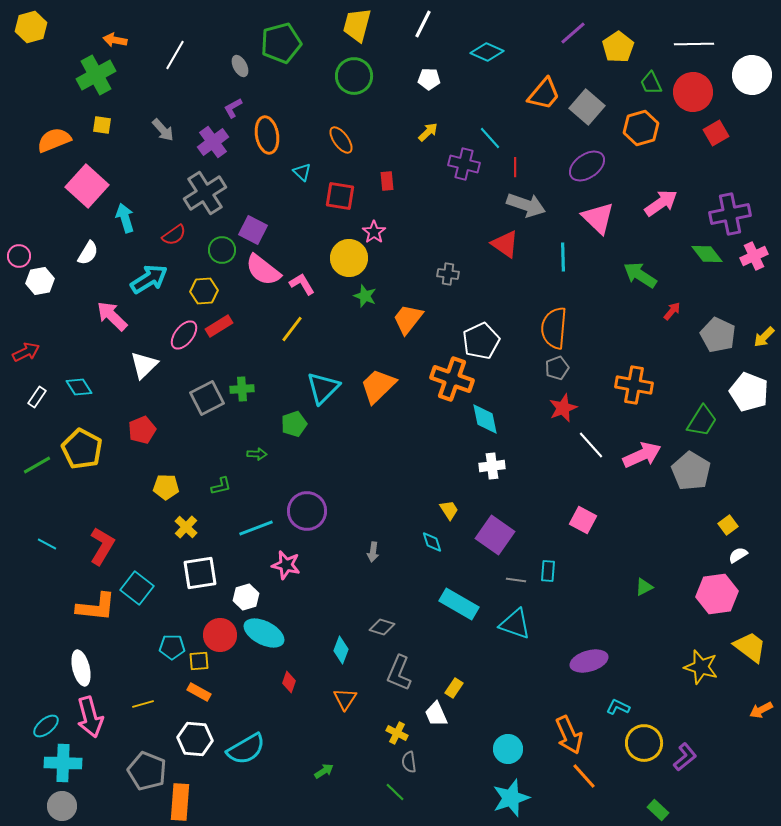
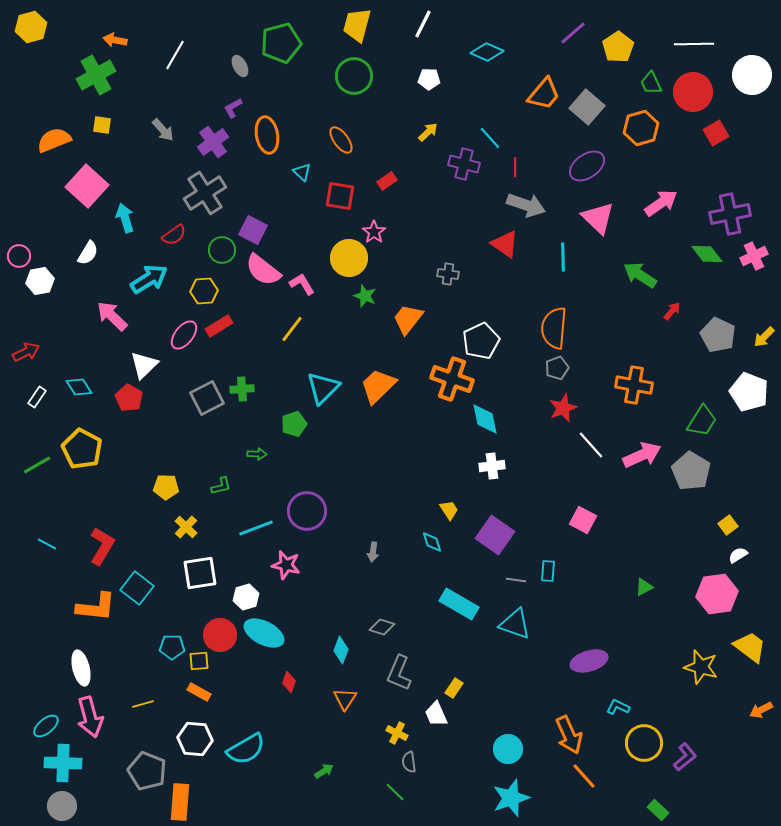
red rectangle at (387, 181): rotated 60 degrees clockwise
red pentagon at (142, 430): moved 13 px left, 32 px up; rotated 20 degrees counterclockwise
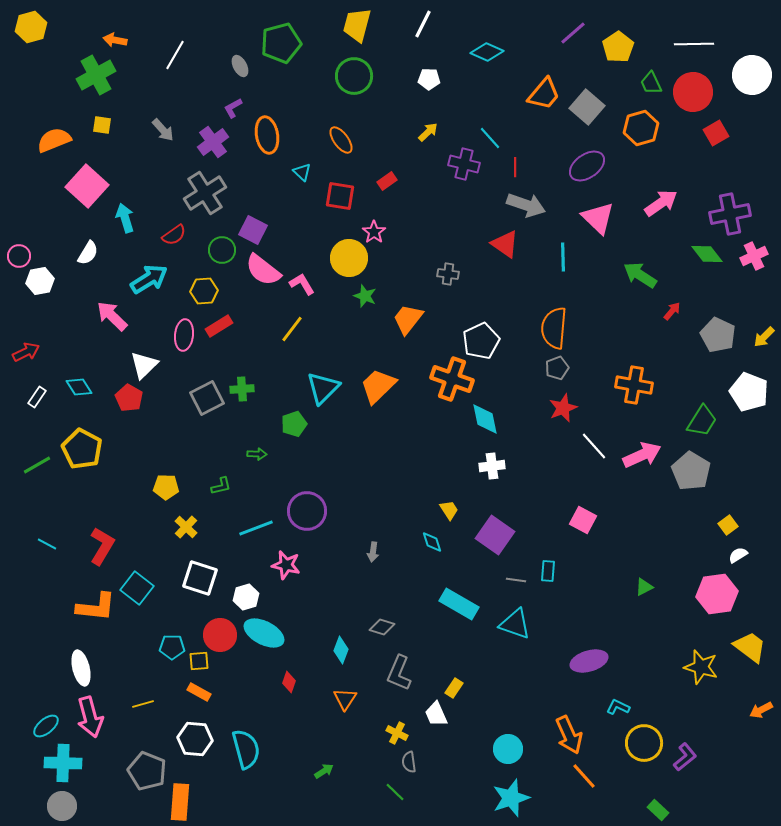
pink ellipse at (184, 335): rotated 32 degrees counterclockwise
white line at (591, 445): moved 3 px right, 1 px down
white square at (200, 573): moved 5 px down; rotated 27 degrees clockwise
cyan semicircle at (246, 749): rotated 75 degrees counterclockwise
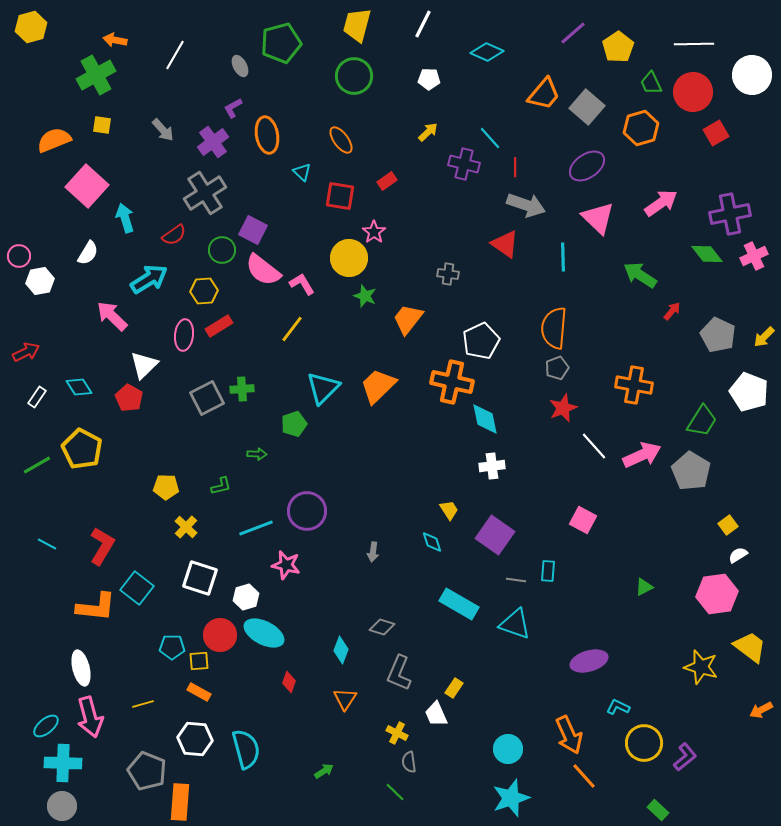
orange cross at (452, 379): moved 3 px down; rotated 6 degrees counterclockwise
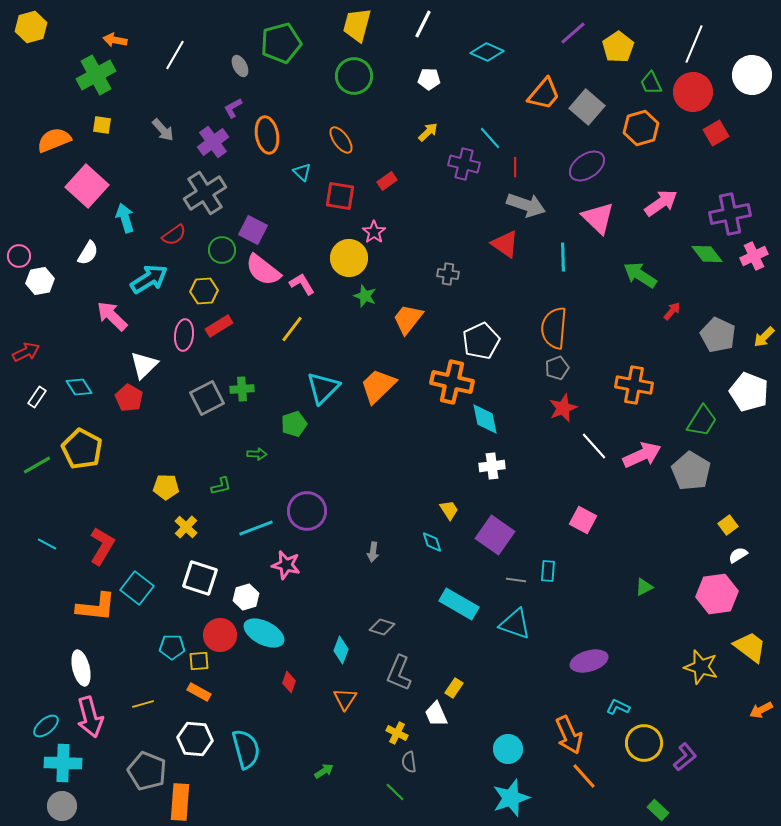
white line at (694, 44): rotated 66 degrees counterclockwise
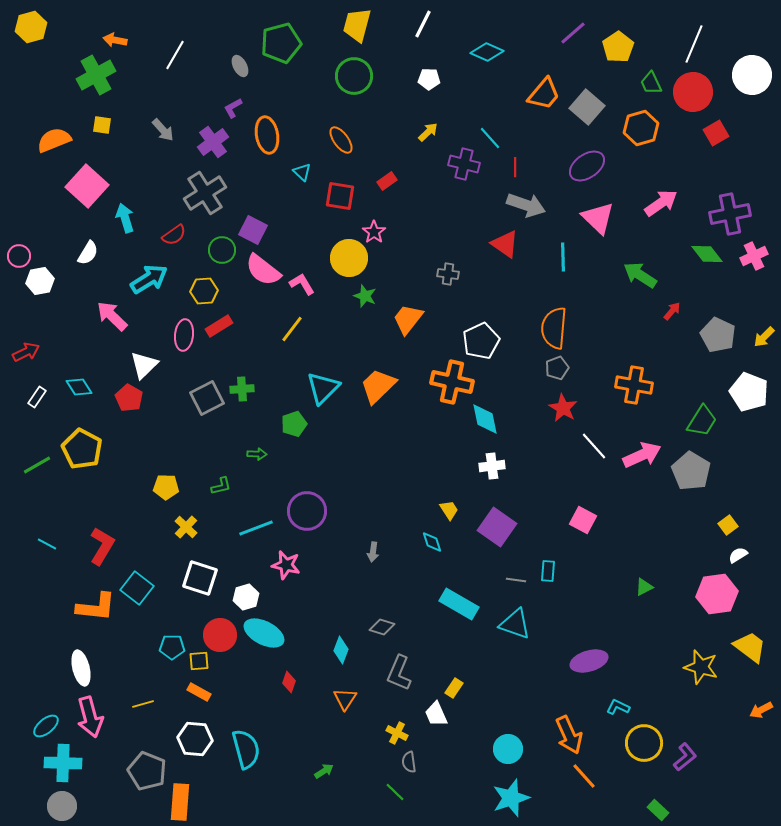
red star at (563, 408): rotated 20 degrees counterclockwise
purple square at (495, 535): moved 2 px right, 8 px up
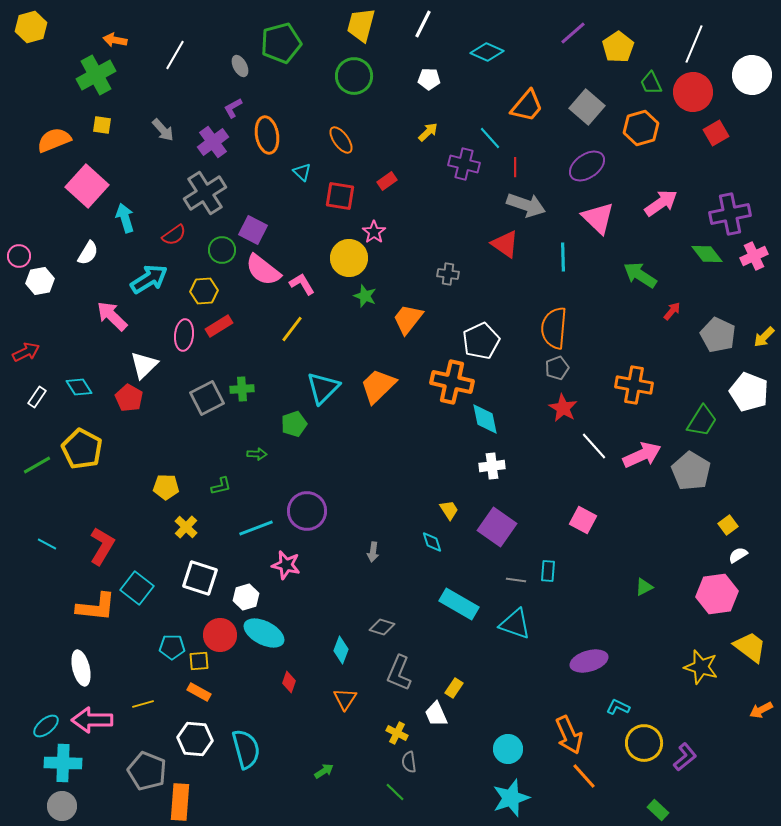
yellow trapezoid at (357, 25): moved 4 px right
orange trapezoid at (544, 94): moved 17 px left, 12 px down
pink arrow at (90, 717): moved 2 px right, 3 px down; rotated 105 degrees clockwise
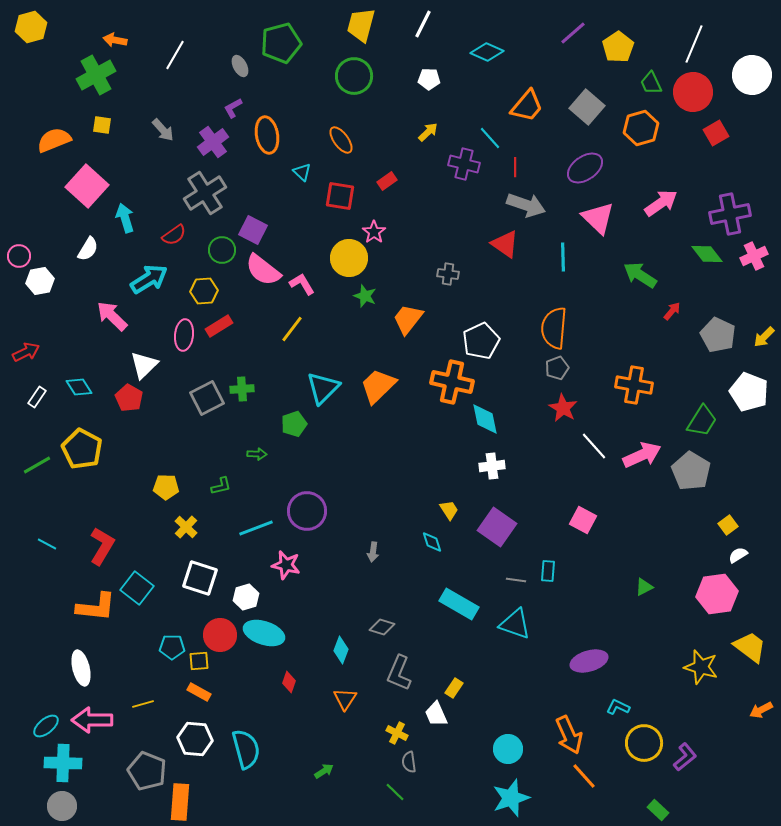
purple ellipse at (587, 166): moved 2 px left, 2 px down
white semicircle at (88, 253): moved 4 px up
cyan ellipse at (264, 633): rotated 9 degrees counterclockwise
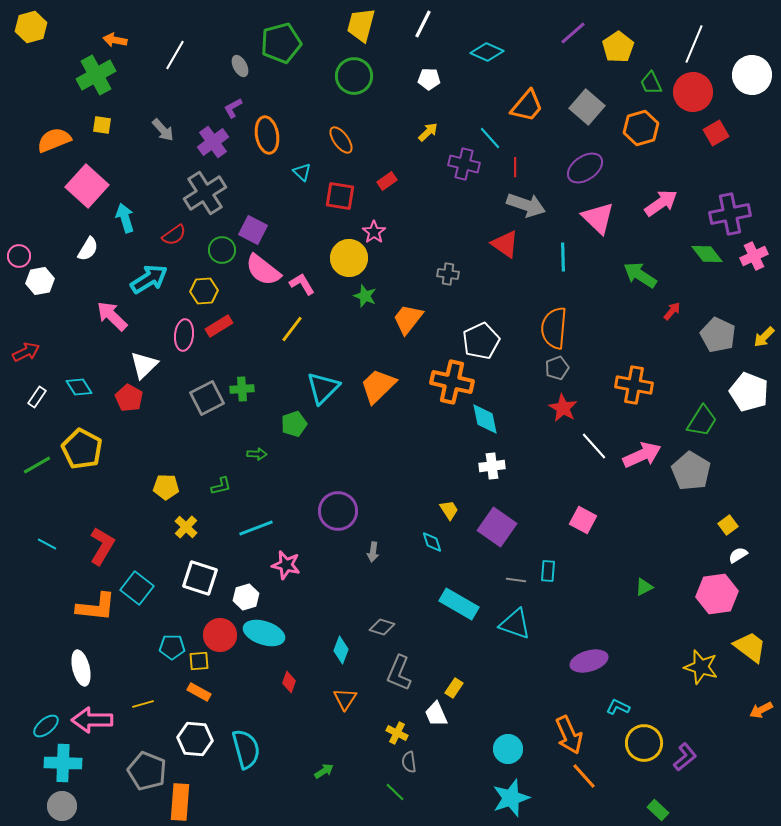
purple circle at (307, 511): moved 31 px right
